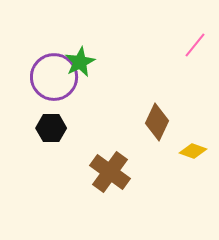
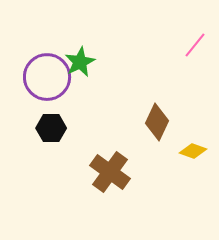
purple circle: moved 7 px left
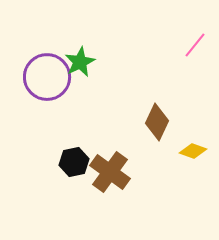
black hexagon: moved 23 px right, 34 px down; rotated 12 degrees counterclockwise
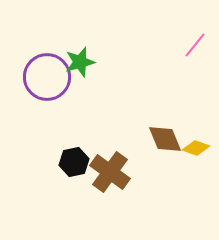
green star: rotated 12 degrees clockwise
brown diamond: moved 8 px right, 17 px down; rotated 48 degrees counterclockwise
yellow diamond: moved 3 px right, 3 px up
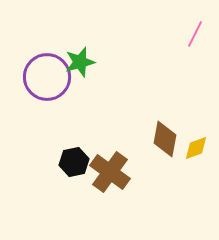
pink line: moved 11 px up; rotated 12 degrees counterclockwise
brown diamond: rotated 33 degrees clockwise
yellow diamond: rotated 40 degrees counterclockwise
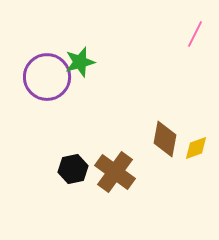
black hexagon: moved 1 px left, 7 px down
brown cross: moved 5 px right
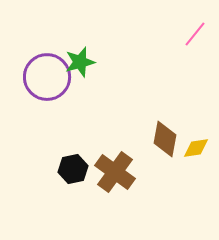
pink line: rotated 12 degrees clockwise
yellow diamond: rotated 12 degrees clockwise
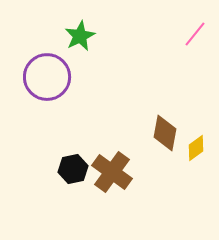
green star: moved 26 px up; rotated 12 degrees counterclockwise
brown diamond: moved 6 px up
yellow diamond: rotated 28 degrees counterclockwise
brown cross: moved 3 px left
